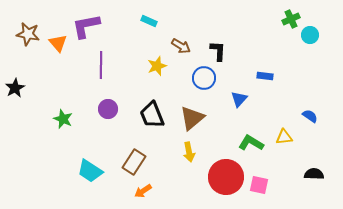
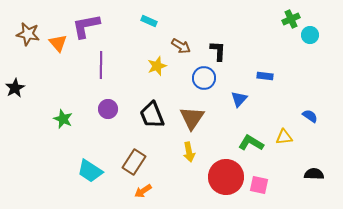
brown triangle: rotated 16 degrees counterclockwise
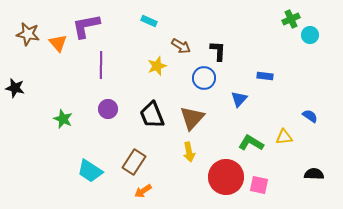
black star: rotated 30 degrees counterclockwise
brown triangle: rotated 8 degrees clockwise
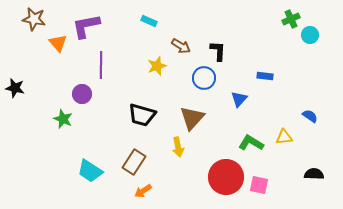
brown star: moved 6 px right, 15 px up
purple circle: moved 26 px left, 15 px up
black trapezoid: moved 10 px left; rotated 52 degrees counterclockwise
yellow arrow: moved 11 px left, 5 px up
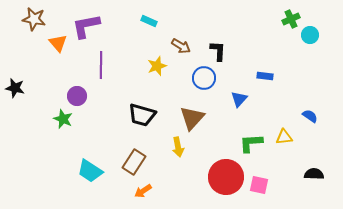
purple circle: moved 5 px left, 2 px down
green L-shape: rotated 35 degrees counterclockwise
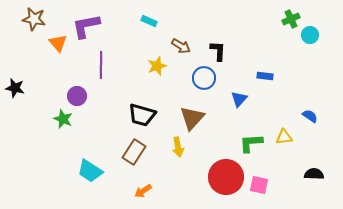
brown rectangle: moved 10 px up
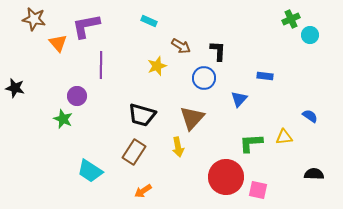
pink square: moved 1 px left, 5 px down
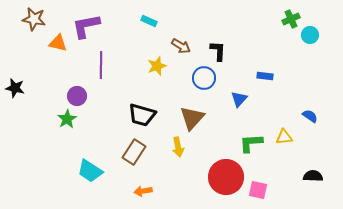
orange triangle: rotated 36 degrees counterclockwise
green star: moved 4 px right; rotated 18 degrees clockwise
black semicircle: moved 1 px left, 2 px down
orange arrow: rotated 24 degrees clockwise
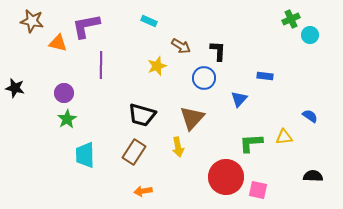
brown star: moved 2 px left, 2 px down
purple circle: moved 13 px left, 3 px up
cyan trapezoid: moved 5 px left, 16 px up; rotated 56 degrees clockwise
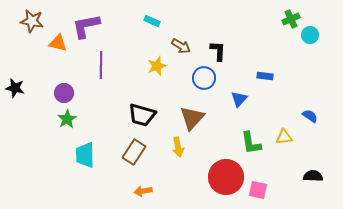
cyan rectangle: moved 3 px right
green L-shape: rotated 95 degrees counterclockwise
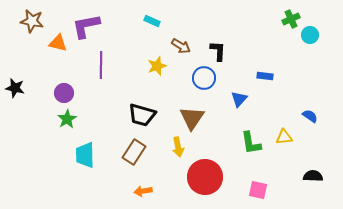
brown triangle: rotated 8 degrees counterclockwise
red circle: moved 21 px left
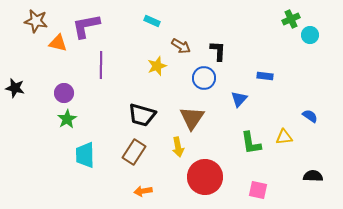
brown star: moved 4 px right
